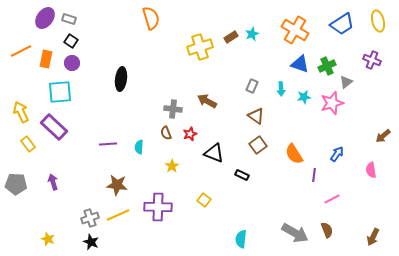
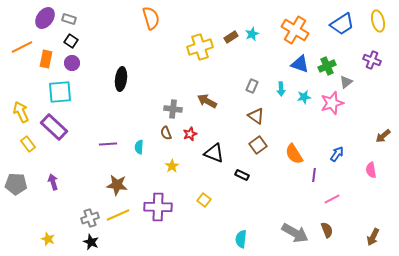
orange line at (21, 51): moved 1 px right, 4 px up
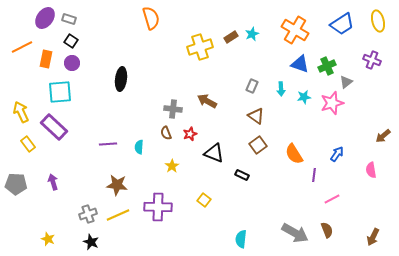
gray cross at (90, 218): moved 2 px left, 4 px up
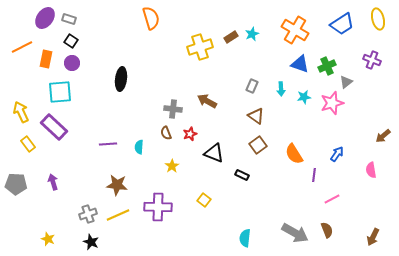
yellow ellipse at (378, 21): moved 2 px up
cyan semicircle at (241, 239): moved 4 px right, 1 px up
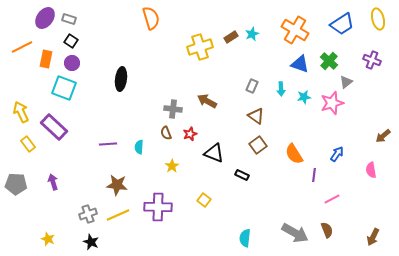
green cross at (327, 66): moved 2 px right, 5 px up; rotated 24 degrees counterclockwise
cyan square at (60, 92): moved 4 px right, 4 px up; rotated 25 degrees clockwise
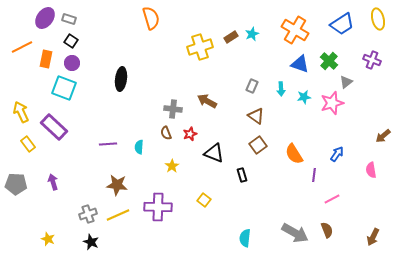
black rectangle at (242, 175): rotated 48 degrees clockwise
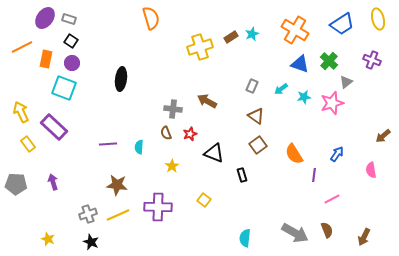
cyan arrow at (281, 89): rotated 56 degrees clockwise
brown arrow at (373, 237): moved 9 px left
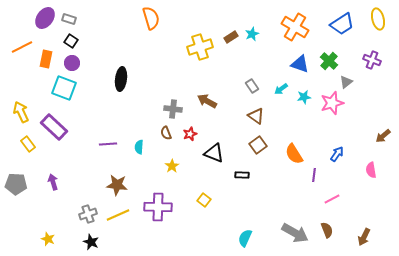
orange cross at (295, 30): moved 3 px up
gray rectangle at (252, 86): rotated 56 degrees counterclockwise
black rectangle at (242, 175): rotated 72 degrees counterclockwise
cyan semicircle at (245, 238): rotated 18 degrees clockwise
